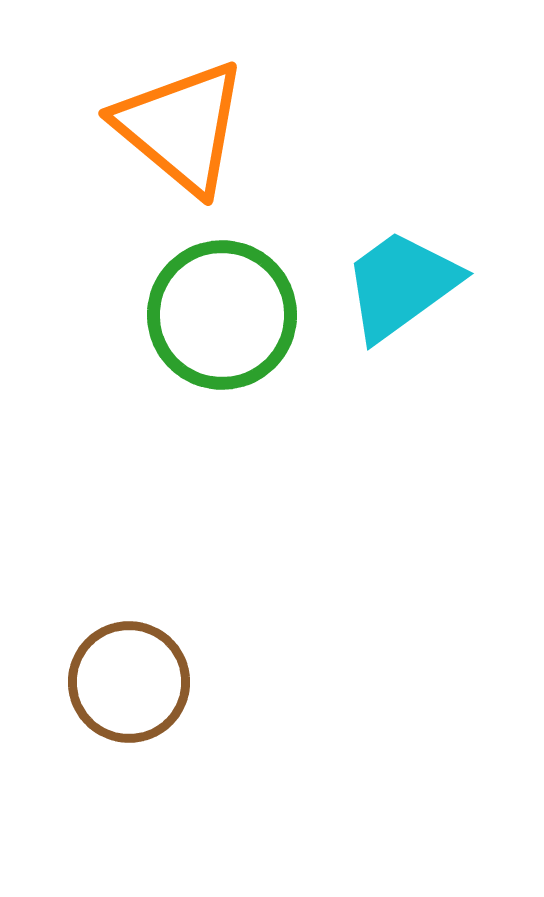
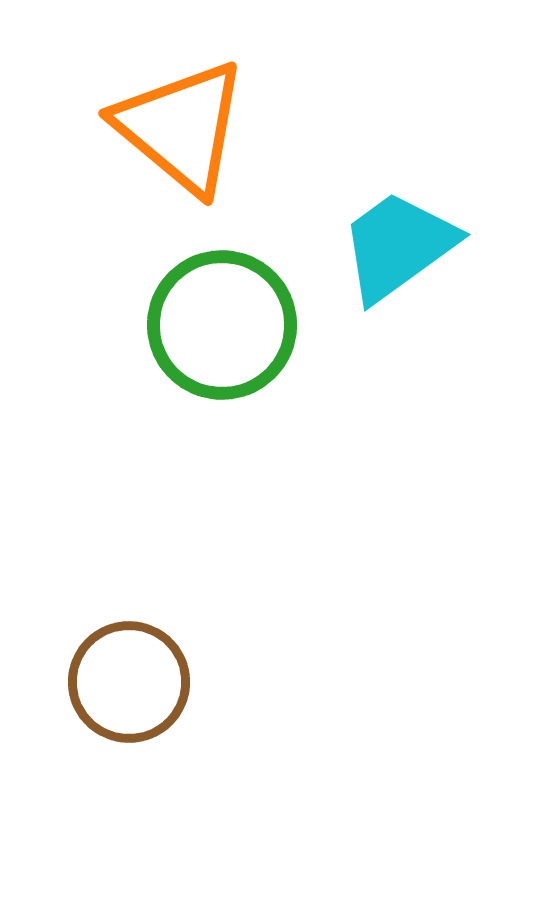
cyan trapezoid: moved 3 px left, 39 px up
green circle: moved 10 px down
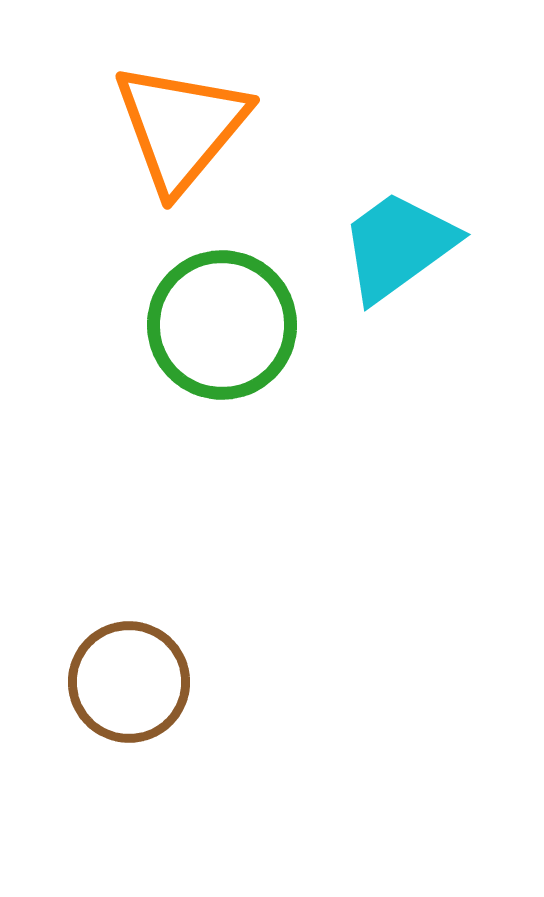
orange triangle: rotated 30 degrees clockwise
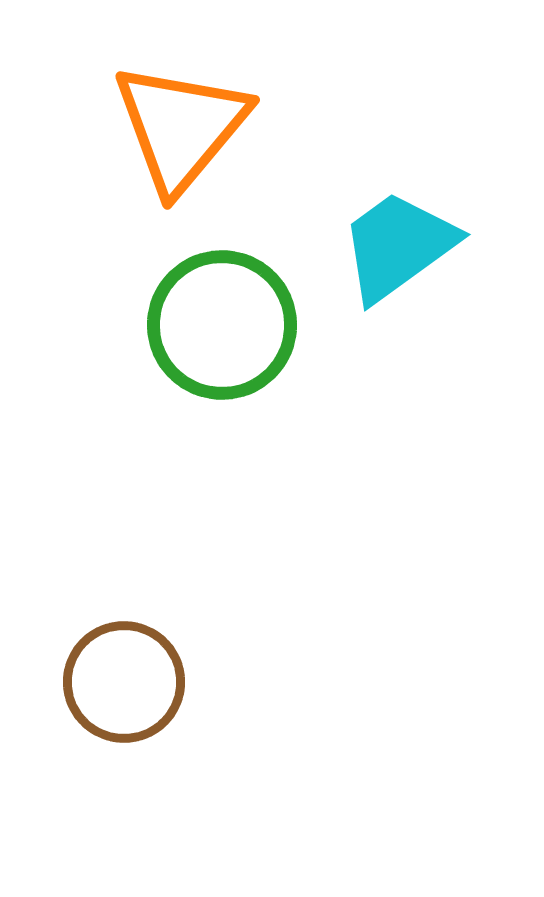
brown circle: moved 5 px left
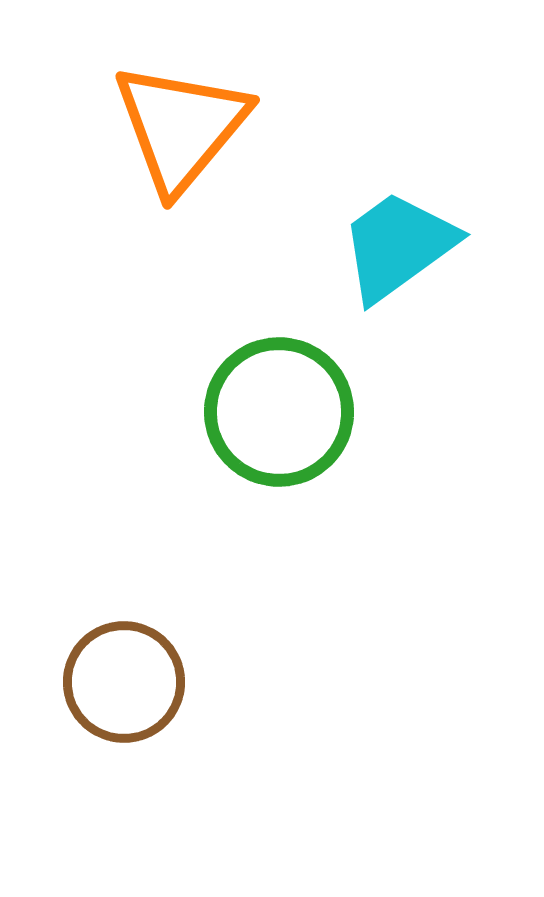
green circle: moved 57 px right, 87 px down
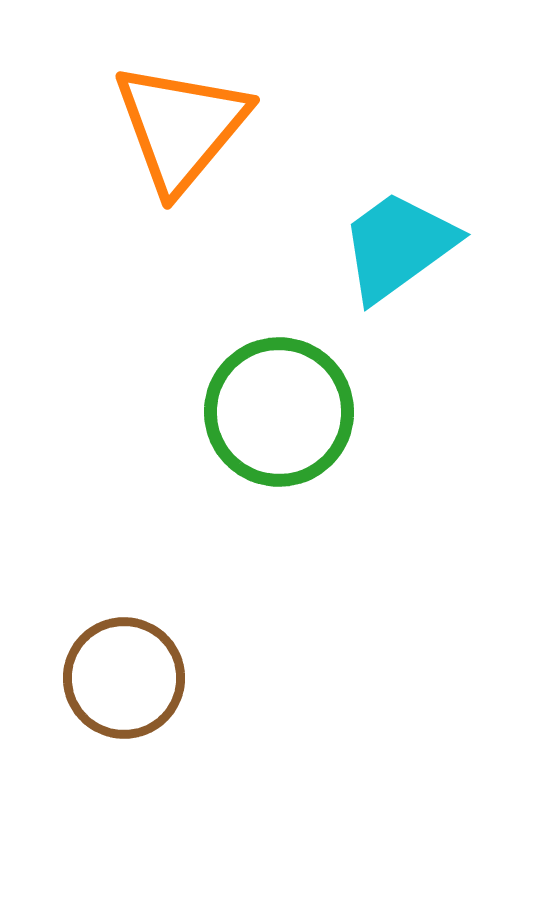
brown circle: moved 4 px up
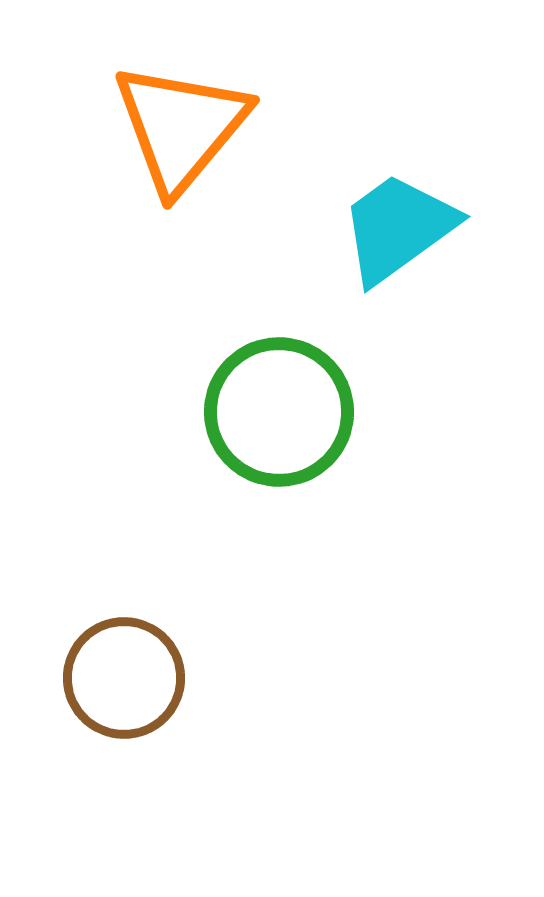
cyan trapezoid: moved 18 px up
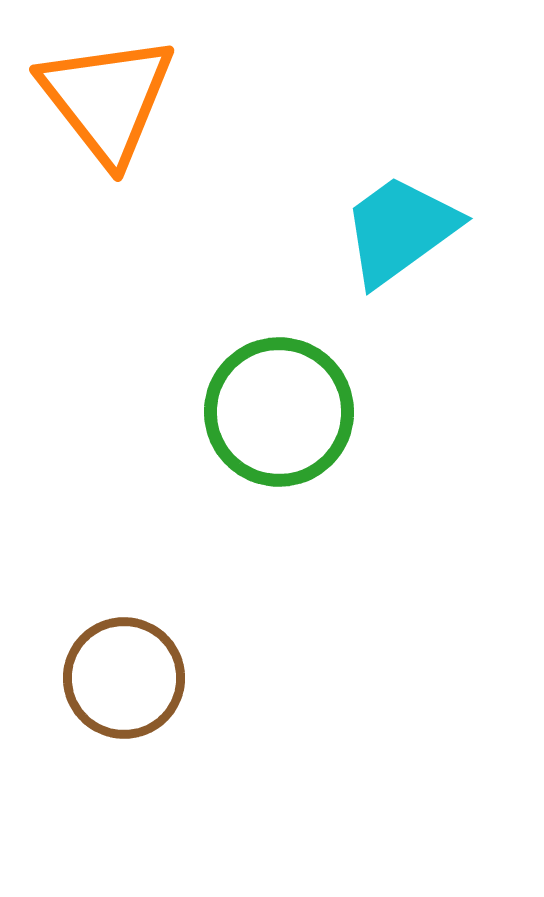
orange triangle: moved 74 px left, 28 px up; rotated 18 degrees counterclockwise
cyan trapezoid: moved 2 px right, 2 px down
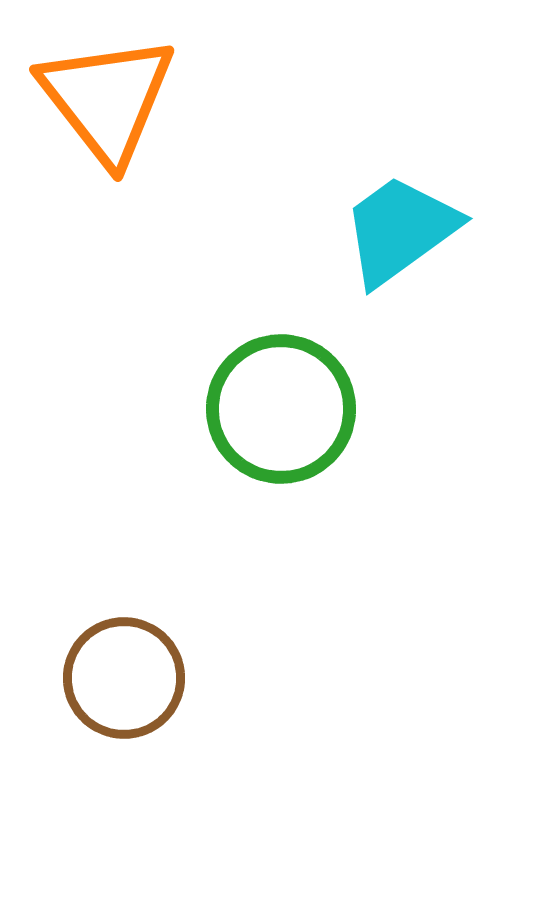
green circle: moved 2 px right, 3 px up
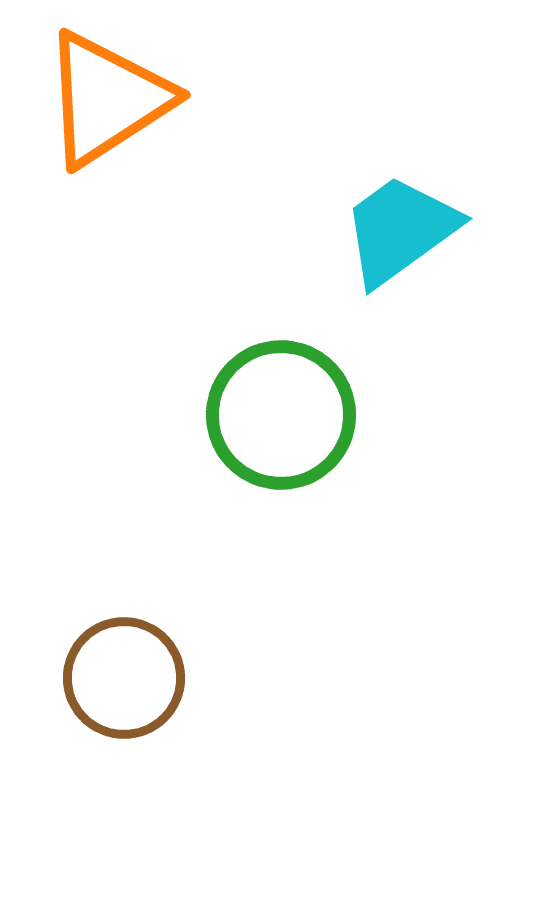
orange triangle: rotated 35 degrees clockwise
green circle: moved 6 px down
